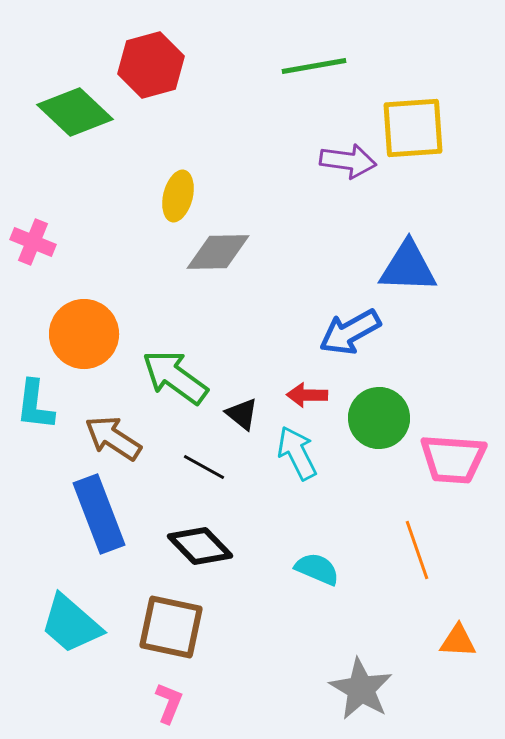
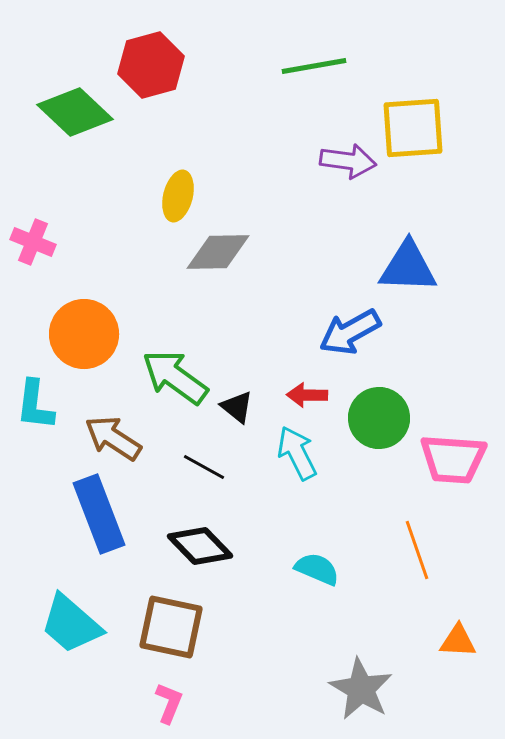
black triangle: moved 5 px left, 7 px up
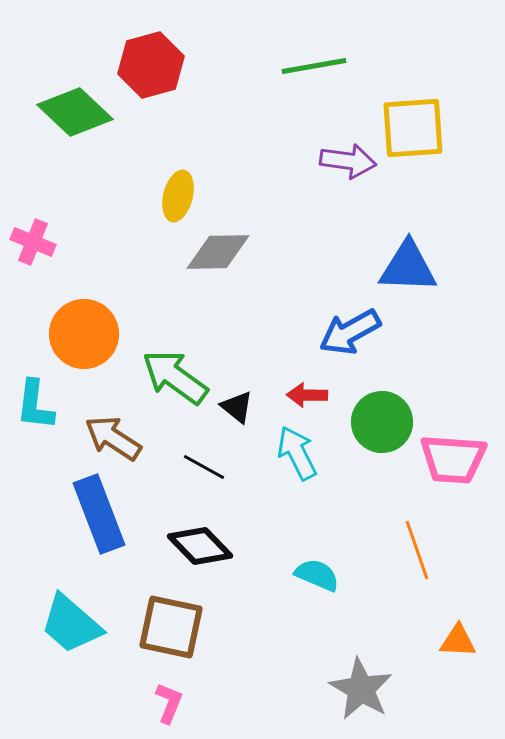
green circle: moved 3 px right, 4 px down
cyan semicircle: moved 6 px down
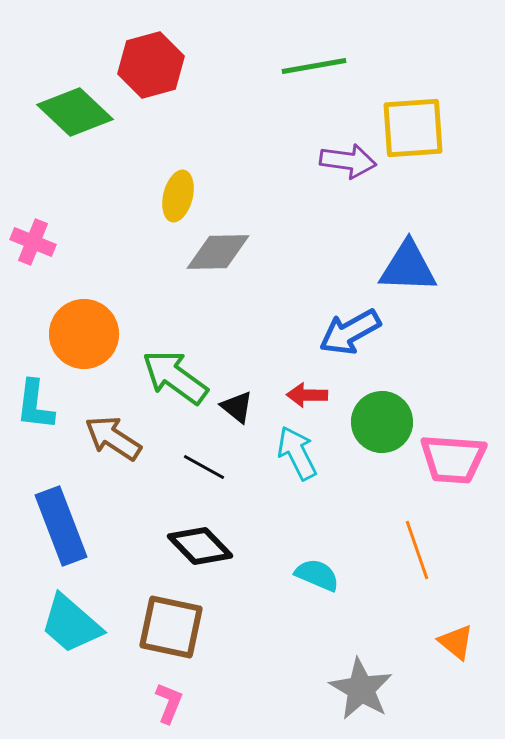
blue rectangle: moved 38 px left, 12 px down
orange triangle: moved 2 px left, 1 px down; rotated 36 degrees clockwise
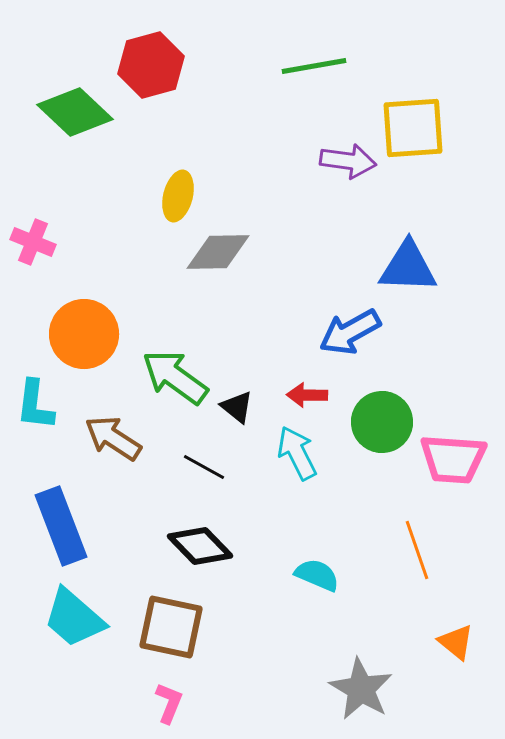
cyan trapezoid: moved 3 px right, 6 px up
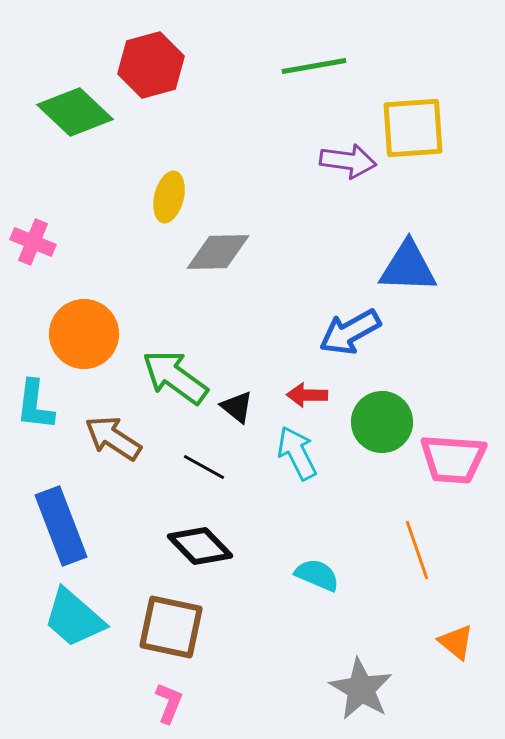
yellow ellipse: moved 9 px left, 1 px down
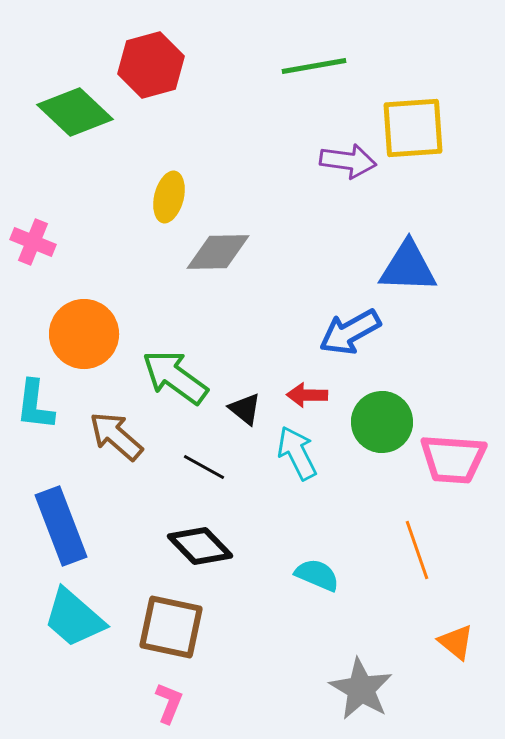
black triangle: moved 8 px right, 2 px down
brown arrow: moved 3 px right, 2 px up; rotated 8 degrees clockwise
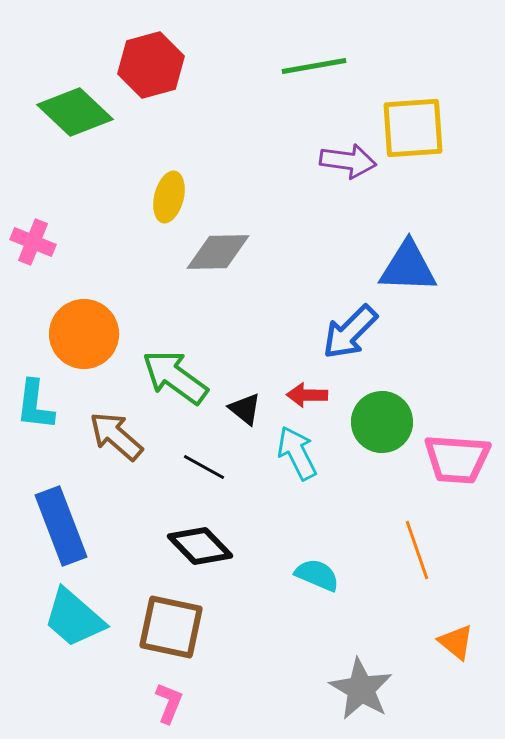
blue arrow: rotated 16 degrees counterclockwise
pink trapezoid: moved 4 px right
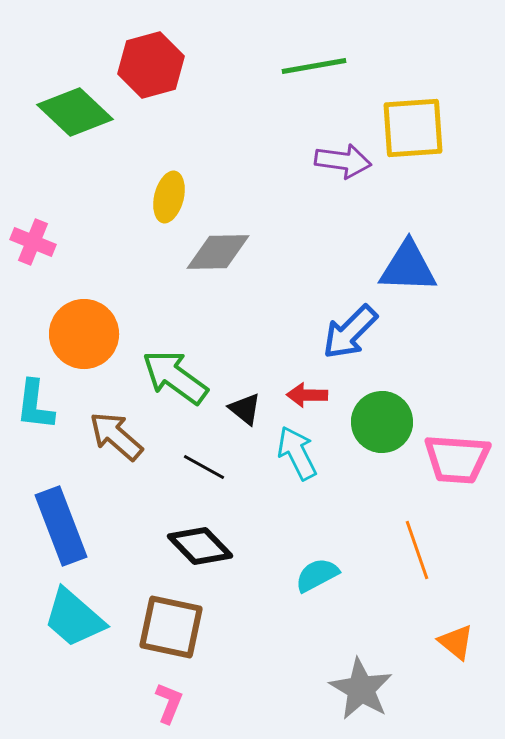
purple arrow: moved 5 px left
cyan semicircle: rotated 51 degrees counterclockwise
